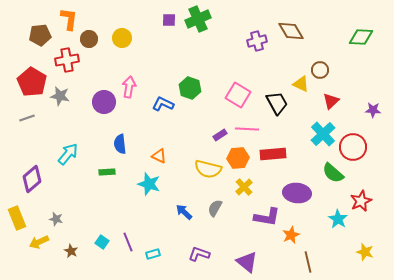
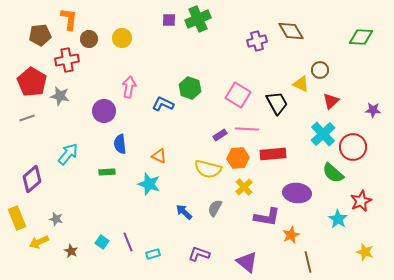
purple circle at (104, 102): moved 9 px down
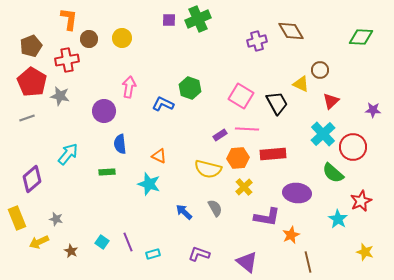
brown pentagon at (40, 35): moved 9 px left, 11 px down; rotated 15 degrees counterclockwise
pink square at (238, 95): moved 3 px right, 1 px down
gray semicircle at (215, 208): rotated 120 degrees clockwise
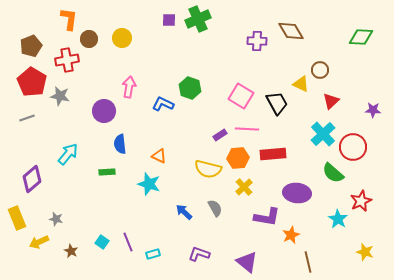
purple cross at (257, 41): rotated 18 degrees clockwise
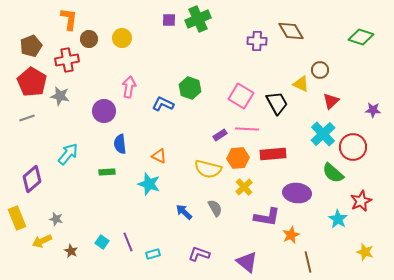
green diamond at (361, 37): rotated 15 degrees clockwise
yellow arrow at (39, 242): moved 3 px right, 1 px up
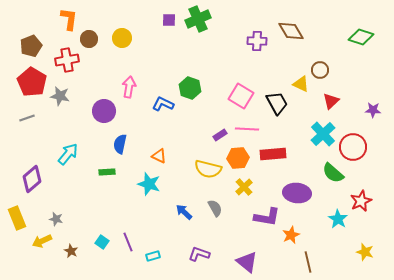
blue semicircle at (120, 144): rotated 18 degrees clockwise
cyan rectangle at (153, 254): moved 2 px down
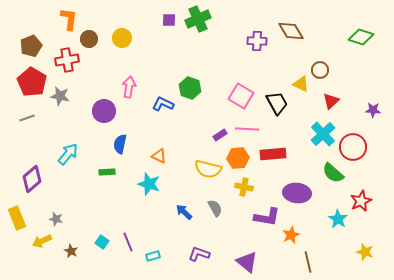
yellow cross at (244, 187): rotated 36 degrees counterclockwise
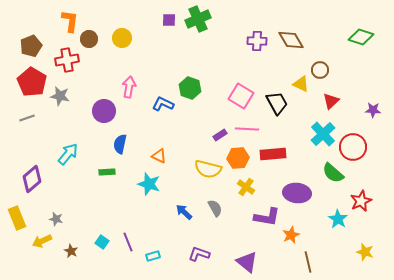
orange L-shape at (69, 19): moved 1 px right, 2 px down
brown diamond at (291, 31): moved 9 px down
yellow cross at (244, 187): moved 2 px right; rotated 24 degrees clockwise
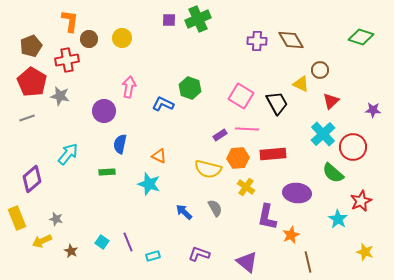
purple L-shape at (267, 217): rotated 92 degrees clockwise
